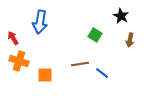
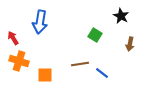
brown arrow: moved 4 px down
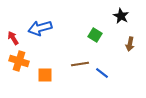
blue arrow: moved 6 px down; rotated 65 degrees clockwise
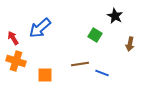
black star: moved 6 px left
blue arrow: rotated 25 degrees counterclockwise
orange cross: moved 3 px left
blue line: rotated 16 degrees counterclockwise
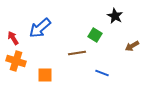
brown arrow: moved 2 px right, 2 px down; rotated 48 degrees clockwise
brown line: moved 3 px left, 11 px up
